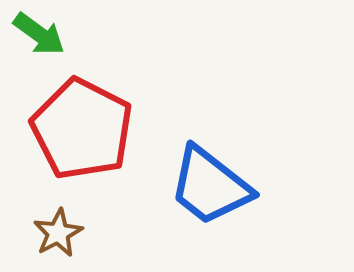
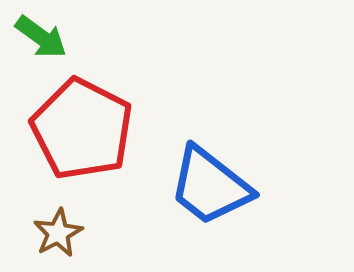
green arrow: moved 2 px right, 3 px down
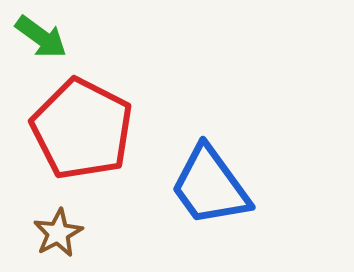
blue trapezoid: rotated 16 degrees clockwise
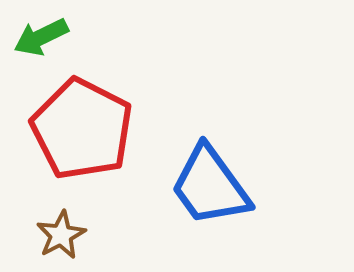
green arrow: rotated 118 degrees clockwise
brown star: moved 3 px right, 2 px down
